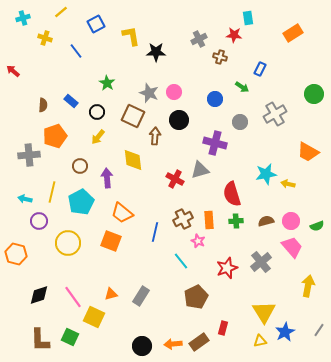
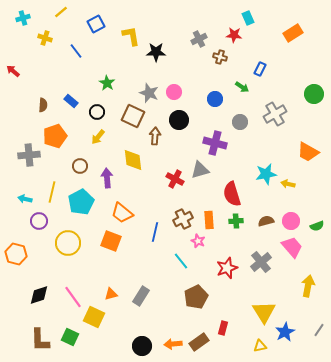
cyan rectangle at (248, 18): rotated 16 degrees counterclockwise
yellow triangle at (260, 341): moved 5 px down
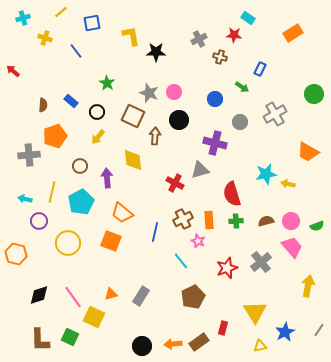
cyan rectangle at (248, 18): rotated 32 degrees counterclockwise
blue square at (96, 24): moved 4 px left, 1 px up; rotated 18 degrees clockwise
red cross at (175, 179): moved 4 px down
brown pentagon at (196, 297): moved 3 px left
yellow triangle at (264, 312): moved 9 px left
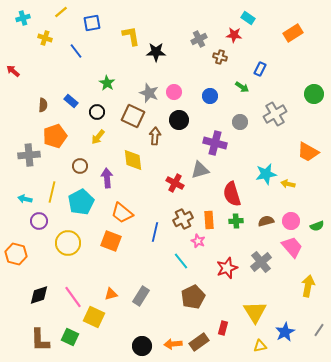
blue circle at (215, 99): moved 5 px left, 3 px up
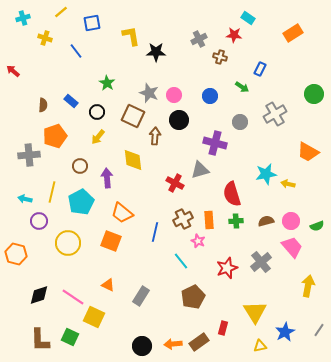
pink circle at (174, 92): moved 3 px down
orange triangle at (111, 294): moved 3 px left, 9 px up; rotated 40 degrees clockwise
pink line at (73, 297): rotated 20 degrees counterclockwise
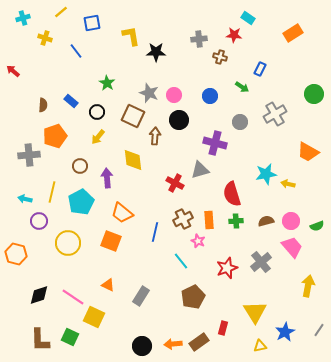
gray cross at (199, 39): rotated 21 degrees clockwise
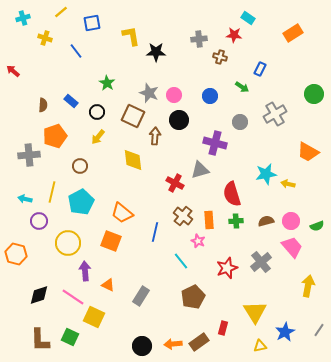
purple arrow at (107, 178): moved 22 px left, 93 px down
brown cross at (183, 219): moved 3 px up; rotated 24 degrees counterclockwise
